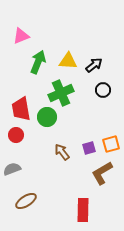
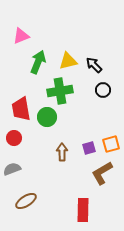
yellow triangle: rotated 18 degrees counterclockwise
black arrow: rotated 96 degrees counterclockwise
green cross: moved 1 px left, 2 px up; rotated 15 degrees clockwise
red circle: moved 2 px left, 3 px down
brown arrow: rotated 36 degrees clockwise
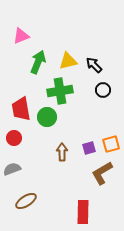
red rectangle: moved 2 px down
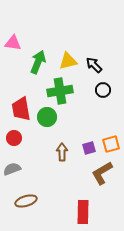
pink triangle: moved 8 px left, 7 px down; rotated 30 degrees clockwise
brown ellipse: rotated 15 degrees clockwise
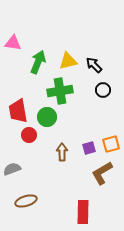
red trapezoid: moved 3 px left, 2 px down
red circle: moved 15 px right, 3 px up
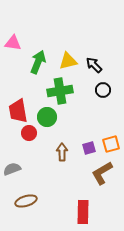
red circle: moved 2 px up
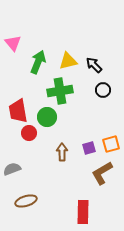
pink triangle: rotated 42 degrees clockwise
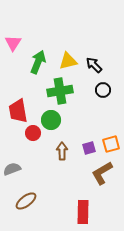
pink triangle: rotated 12 degrees clockwise
green circle: moved 4 px right, 3 px down
red circle: moved 4 px right
brown arrow: moved 1 px up
brown ellipse: rotated 20 degrees counterclockwise
